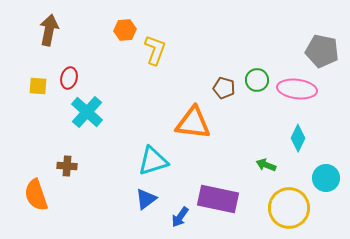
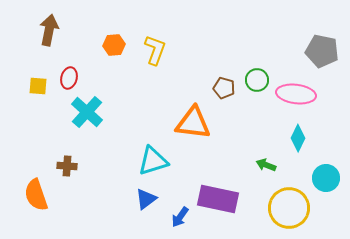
orange hexagon: moved 11 px left, 15 px down
pink ellipse: moved 1 px left, 5 px down
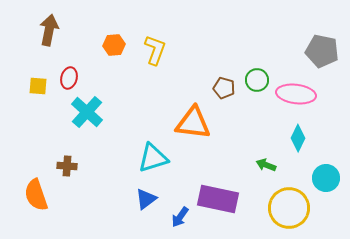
cyan triangle: moved 3 px up
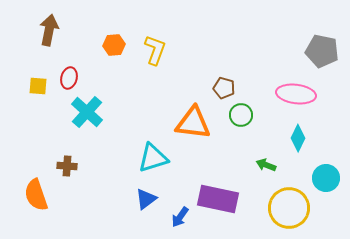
green circle: moved 16 px left, 35 px down
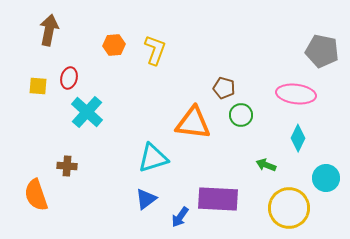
purple rectangle: rotated 9 degrees counterclockwise
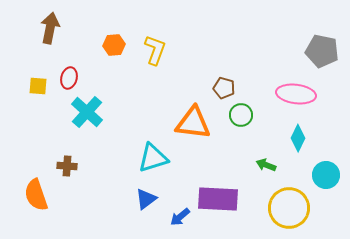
brown arrow: moved 1 px right, 2 px up
cyan circle: moved 3 px up
blue arrow: rotated 15 degrees clockwise
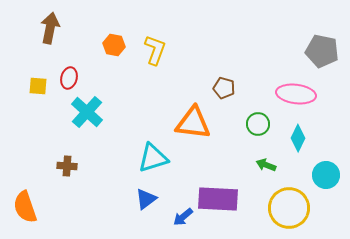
orange hexagon: rotated 15 degrees clockwise
green circle: moved 17 px right, 9 px down
orange semicircle: moved 11 px left, 12 px down
blue arrow: moved 3 px right
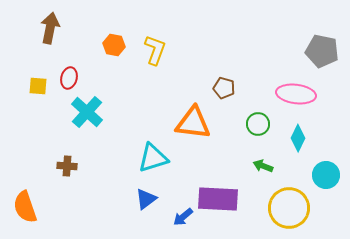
green arrow: moved 3 px left, 1 px down
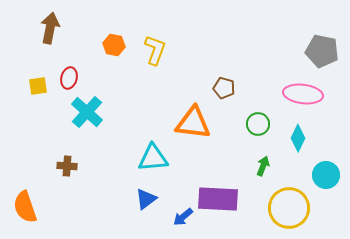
yellow square: rotated 12 degrees counterclockwise
pink ellipse: moved 7 px right
cyan triangle: rotated 12 degrees clockwise
green arrow: rotated 90 degrees clockwise
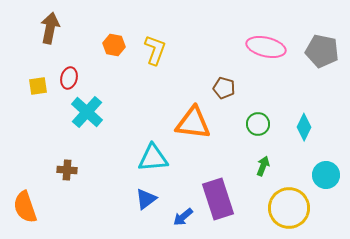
pink ellipse: moved 37 px left, 47 px up; rotated 6 degrees clockwise
cyan diamond: moved 6 px right, 11 px up
brown cross: moved 4 px down
purple rectangle: rotated 69 degrees clockwise
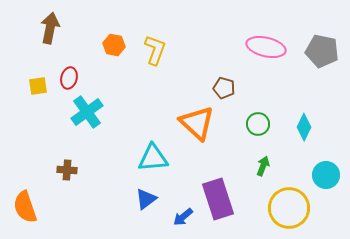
cyan cross: rotated 12 degrees clockwise
orange triangle: moved 4 px right; rotated 36 degrees clockwise
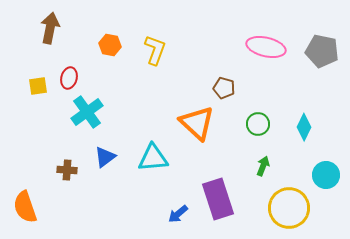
orange hexagon: moved 4 px left
blue triangle: moved 41 px left, 42 px up
blue arrow: moved 5 px left, 3 px up
